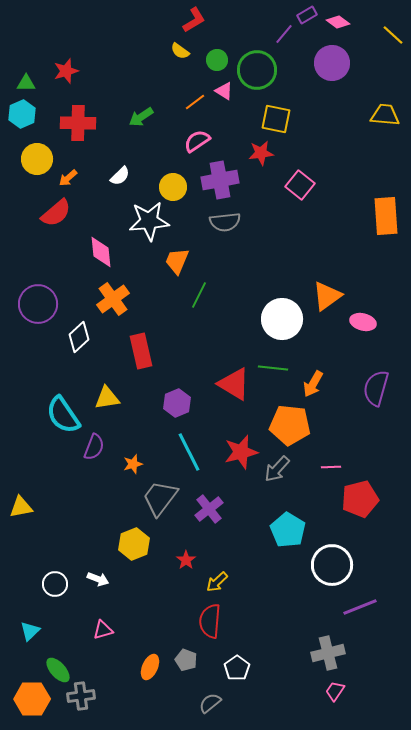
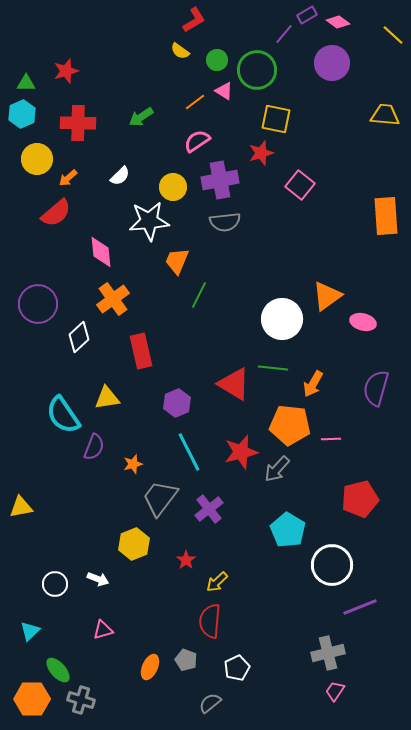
red star at (261, 153): rotated 10 degrees counterclockwise
pink line at (331, 467): moved 28 px up
white pentagon at (237, 668): rotated 10 degrees clockwise
gray cross at (81, 696): moved 4 px down; rotated 24 degrees clockwise
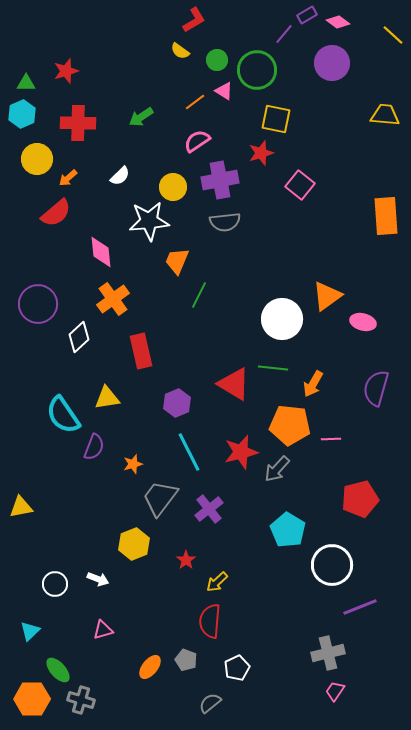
orange ellipse at (150, 667): rotated 15 degrees clockwise
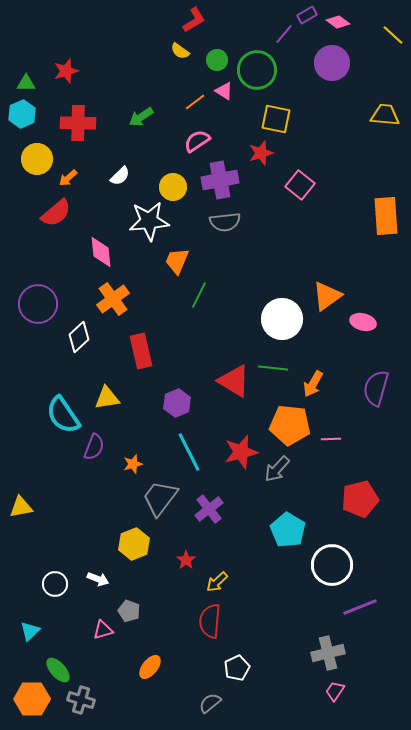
red triangle at (234, 384): moved 3 px up
gray pentagon at (186, 660): moved 57 px left, 49 px up
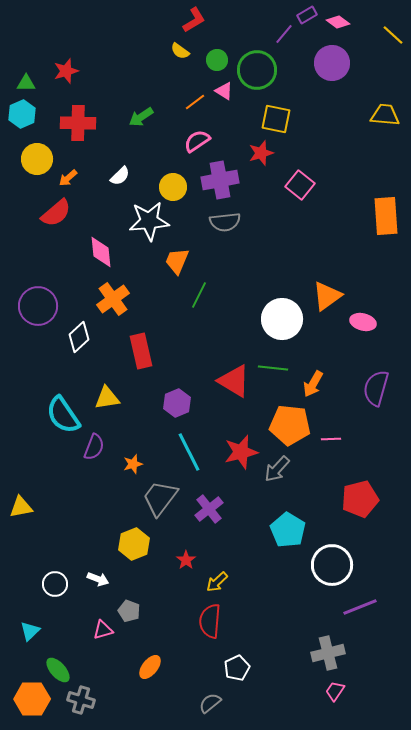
purple circle at (38, 304): moved 2 px down
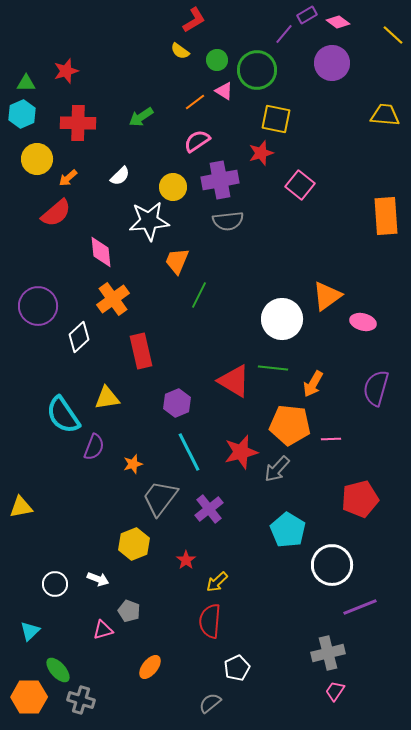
gray semicircle at (225, 222): moved 3 px right, 1 px up
orange hexagon at (32, 699): moved 3 px left, 2 px up
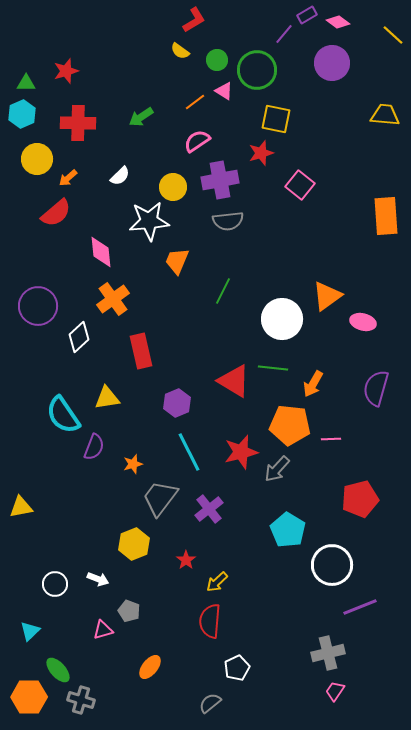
green line at (199, 295): moved 24 px right, 4 px up
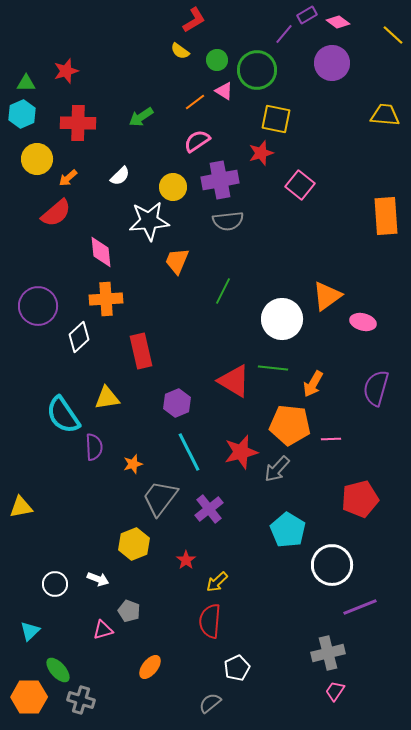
orange cross at (113, 299): moved 7 px left; rotated 32 degrees clockwise
purple semicircle at (94, 447): rotated 24 degrees counterclockwise
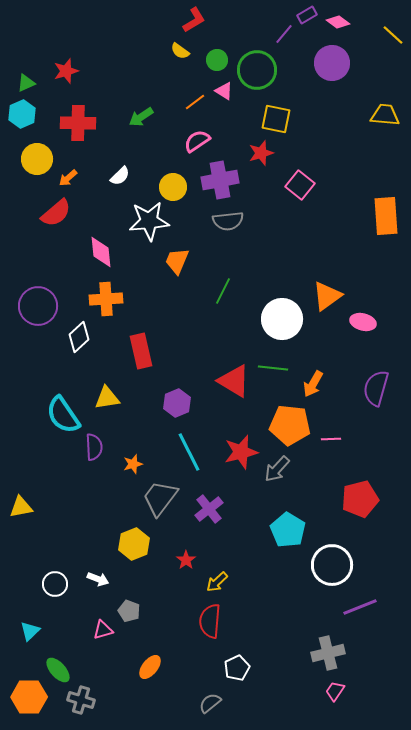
green triangle at (26, 83): rotated 24 degrees counterclockwise
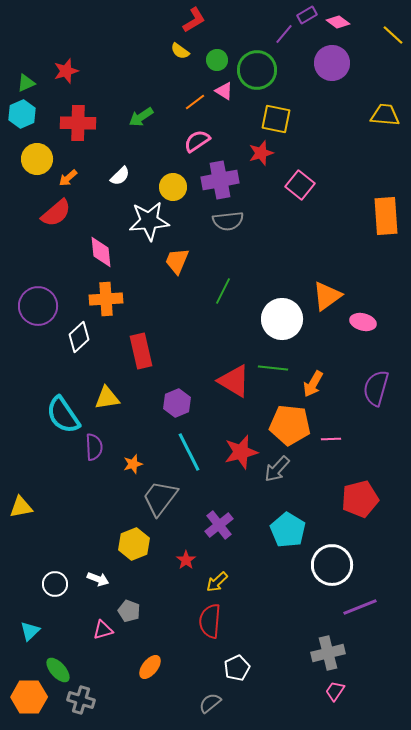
purple cross at (209, 509): moved 10 px right, 16 px down
